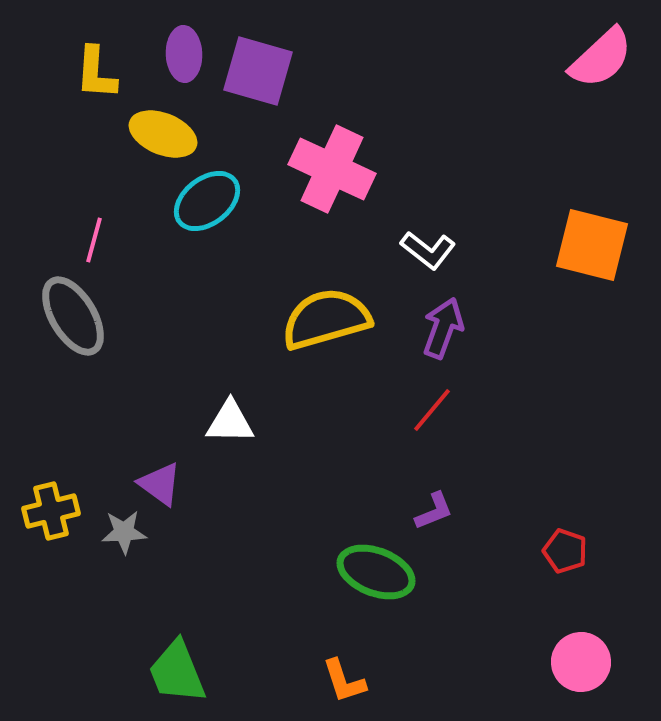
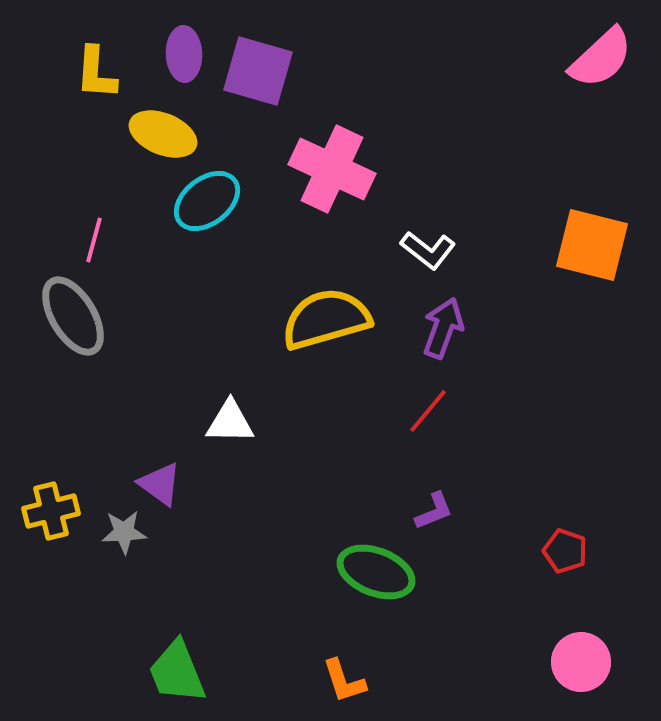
red line: moved 4 px left, 1 px down
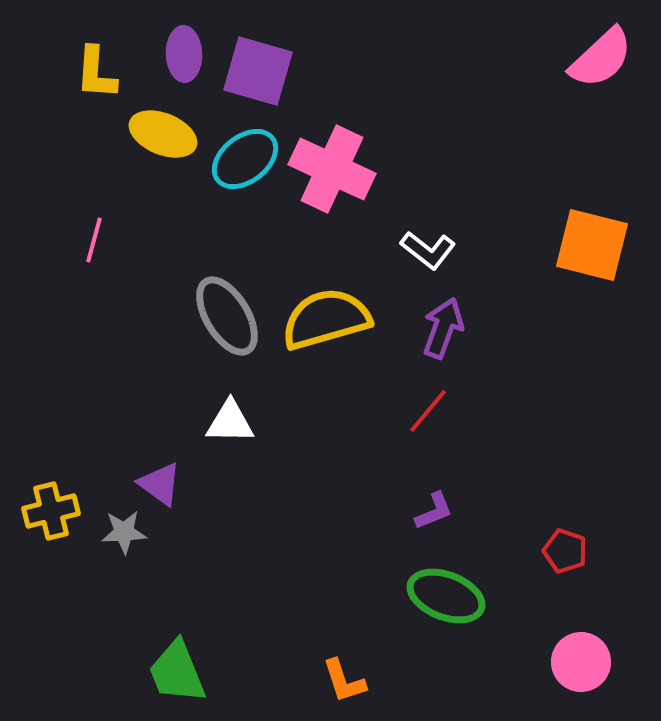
cyan ellipse: moved 38 px right, 42 px up
gray ellipse: moved 154 px right
green ellipse: moved 70 px right, 24 px down
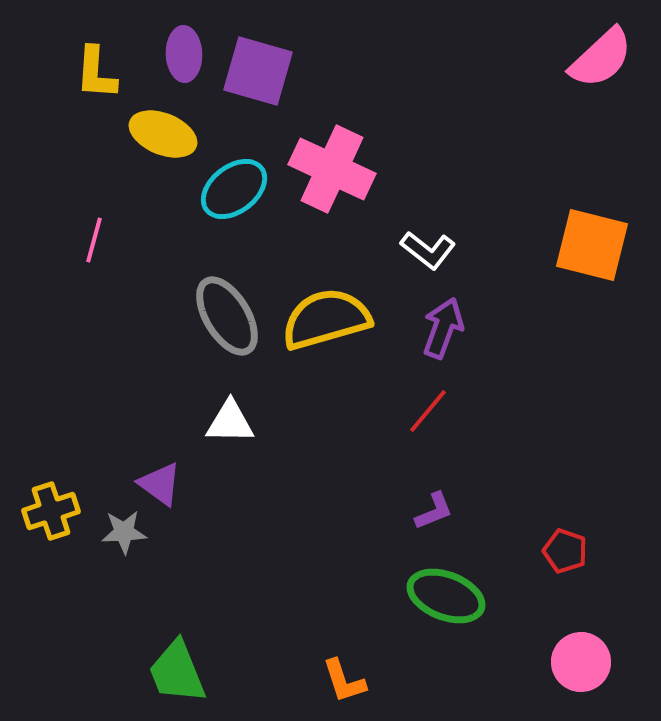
cyan ellipse: moved 11 px left, 30 px down
yellow cross: rotated 4 degrees counterclockwise
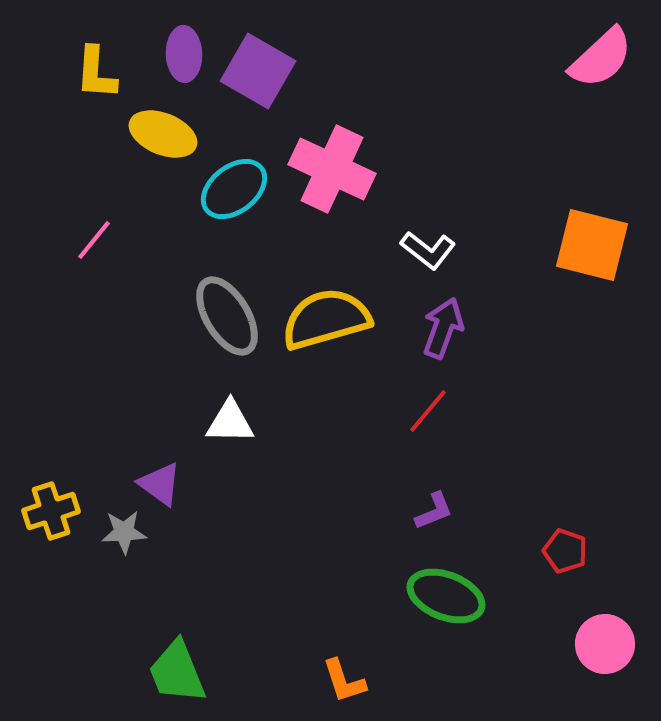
purple square: rotated 14 degrees clockwise
pink line: rotated 24 degrees clockwise
pink circle: moved 24 px right, 18 px up
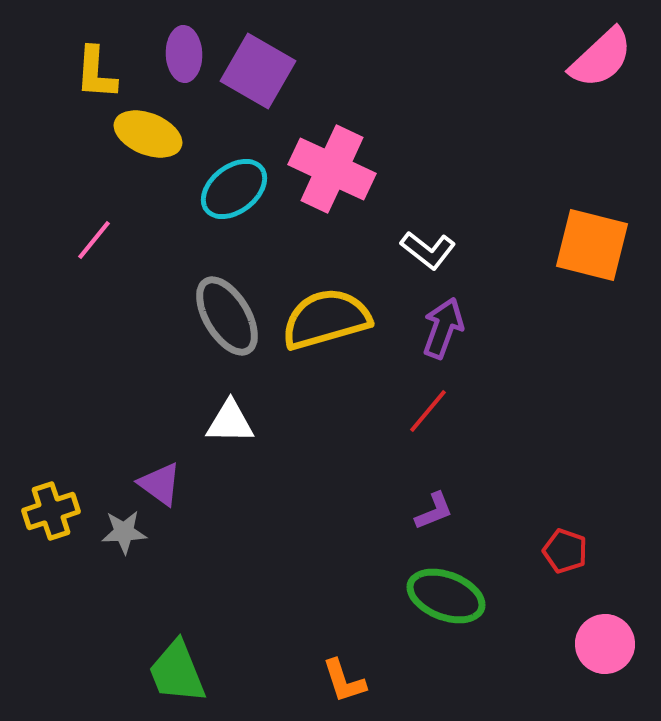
yellow ellipse: moved 15 px left
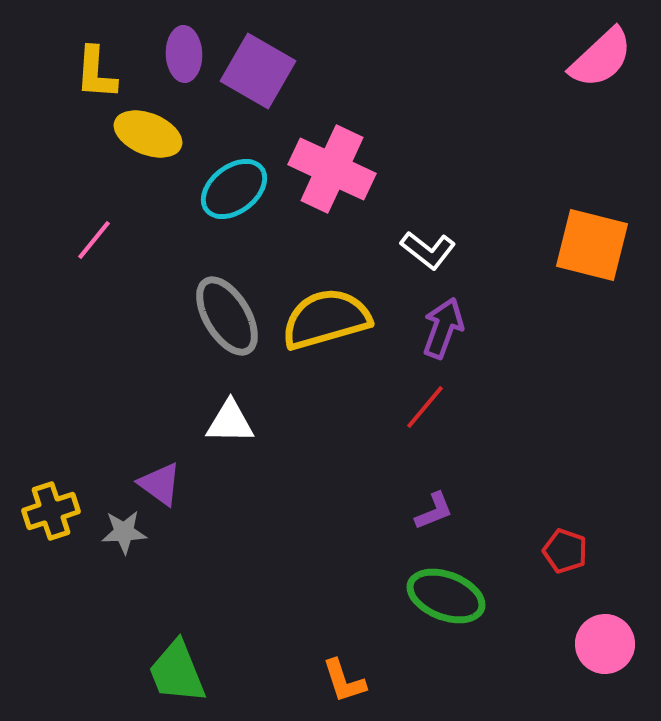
red line: moved 3 px left, 4 px up
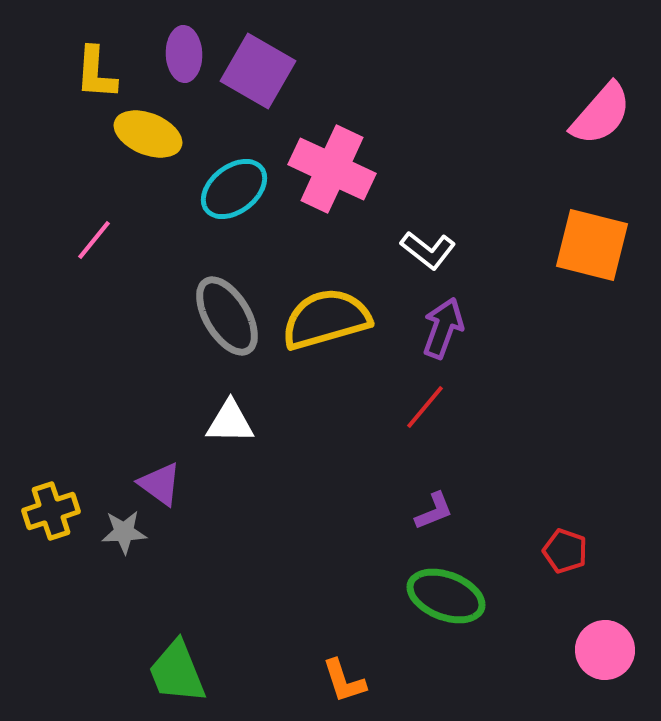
pink semicircle: moved 56 px down; rotated 6 degrees counterclockwise
pink circle: moved 6 px down
